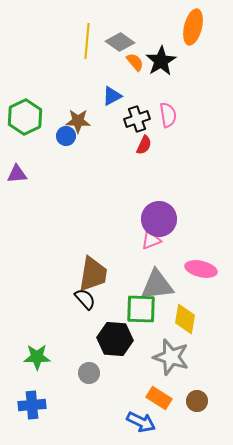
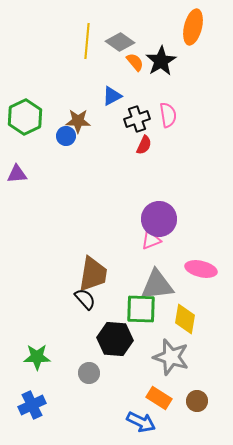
blue cross: rotated 20 degrees counterclockwise
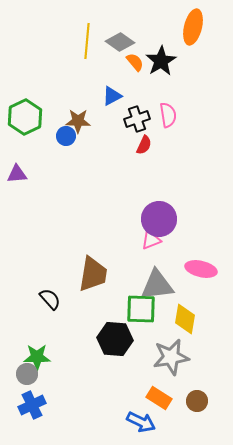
black semicircle: moved 35 px left
gray star: rotated 27 degrees counterclockwise
gray circle: moved 62 px left, 1 px down
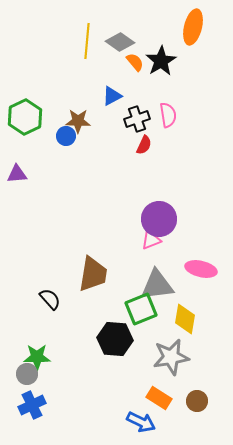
green square: rotated 24 degrees counterclockwise
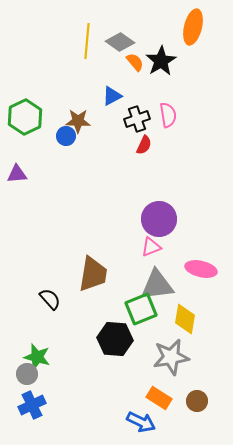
pink triangle: moved 7 px down
green star: rotated 16 degrees clockwise
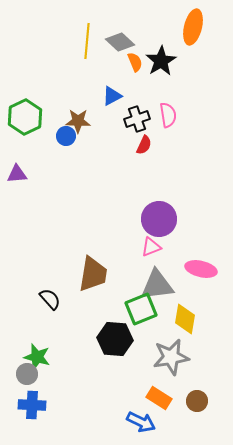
gray diamond: rotated 8 degrees clockwise
orange semicircle: rotated 18 degrees clockwise
blue cross: rotated 28 degrees clockwise
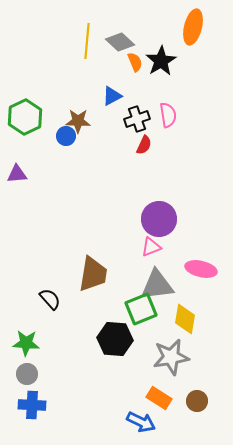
green star: moved 11 px left, 14 px up; rotated 12 degrees counterclockwise
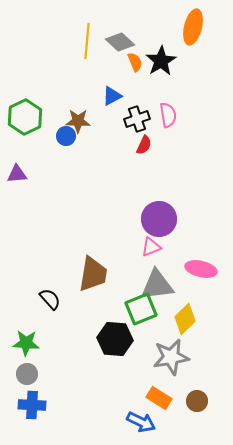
yellow diamond: rotated 36 degrees clockwise
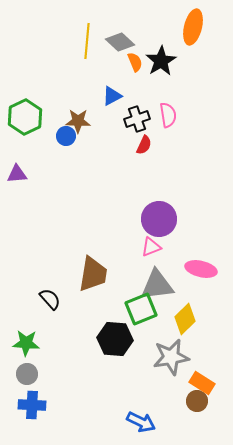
orange rectangle: moved 43 px right, 15 px up
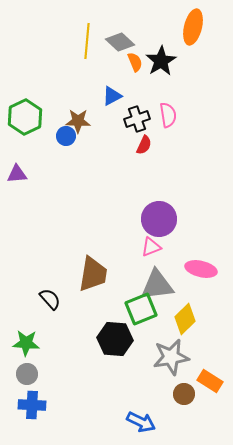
orange rectangle: moved 8 px right, 2 px up
brown circle: moved 13 px left, 7 px up
